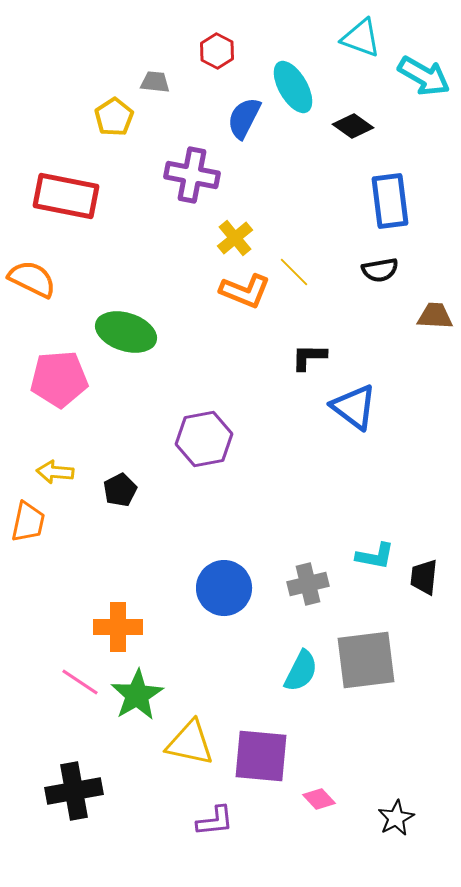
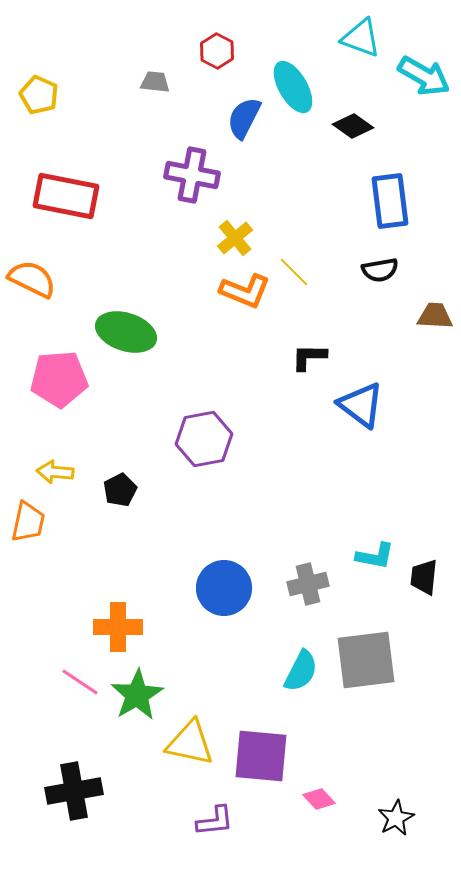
yellow pentagon: moved 75 px left, 22 px up; rotated 15 degrees counterclockwise
blue triangle: moved 7 px right, 2 px up
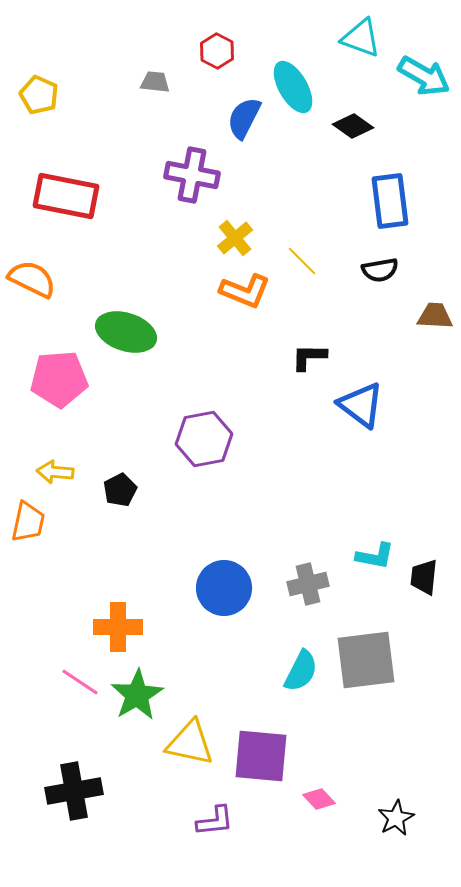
yellow line: moved 8 px right, 11 px up
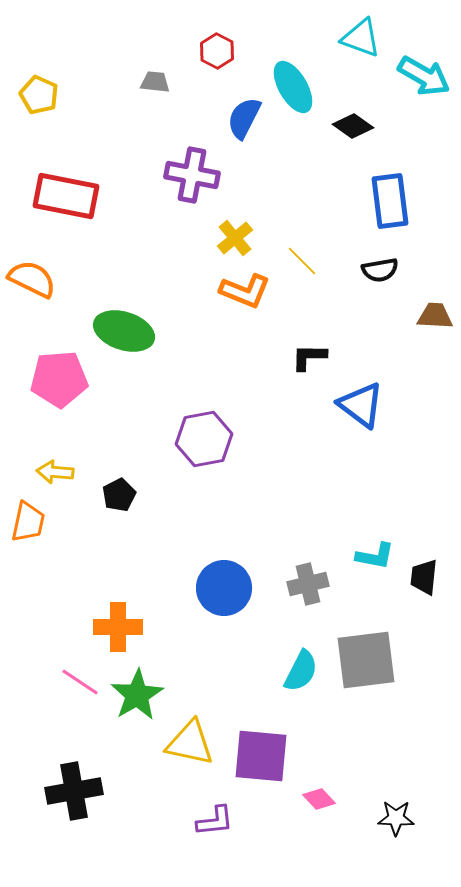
green ellipse: moved 2 px left, 1 px up
black pentagon: moved 1 px left, 5 px down
black star: rotated 30 degrees clockwise
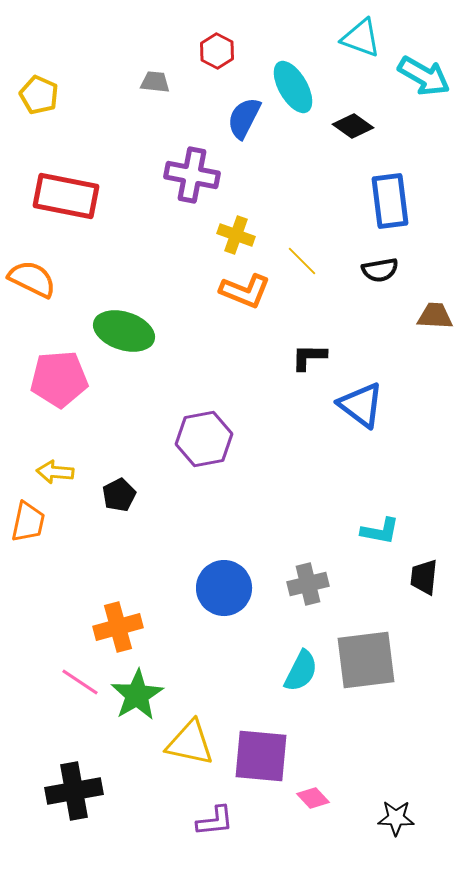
yellow cross: moved 1 px right, 3 px up; rotated 30 degrees counterclockwise
cyan L-shape: moved 5 px right, 25 px up
orange cross: rotated 15 degrees counterclockwise
pink diamond: moved 6 px left, 1 px up
